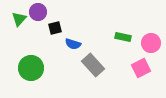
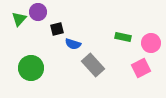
black square: moved 2 px right, 1 px down
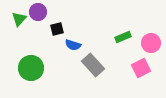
green rectangle: rotated 35 degrees counterclockwise
blue semicircle: moved 1 px down
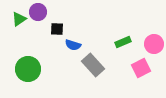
green triangle: rotated 14 degrees clockwise
black square: rotated 16 degrees clockwise
green rectangle: moved 5 px down
pink circle: moved 3 px right, 1 px down
green circle: moved 3 px left, 1 px down
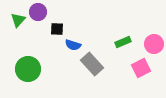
green triangle: moved 1 px left, 1 px down; rotated 14 degrees counterclockwise
gray rectangle: moved 1 px left, 1 px up
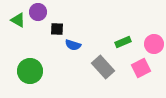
green triangle: rotated 42 degrees counterclockwise
gray rectangle: moved 11 px right, 3 px down
green circle: moved 2 px right, 2 px down
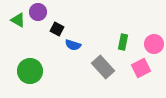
black square: rotated 24 degrees clockwise
green rectangle: rotated 56 degrees counterclockwise
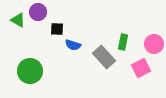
black square: rotated 24 degrees counterclockwise
gray rectangle: moved 1 px right, 10 px up
